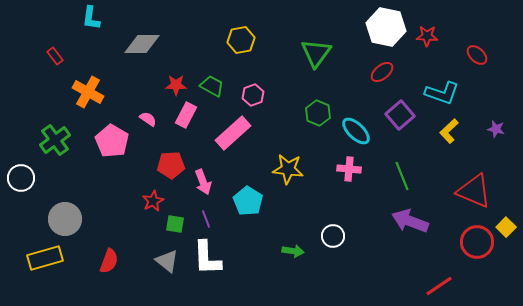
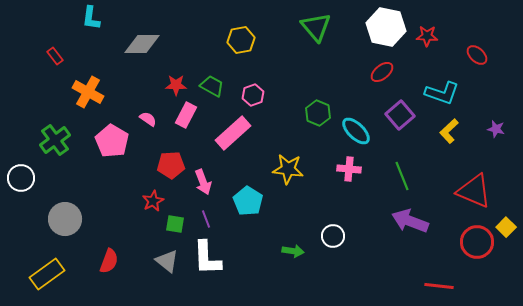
green triangle at (316, 53): moved 26 px up; rotated 16 degrees counterclockwise
yellow rectangle at (45, 258): moved 2 px right, 16 px down; rotated 20 degrees counterclockwise
red line at (439, 286): rotated 40 degrees clockwise
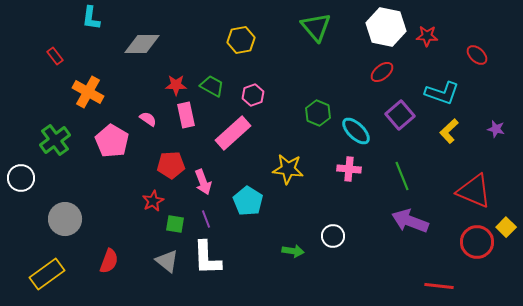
pink rectangle at (186, 115): rotated 40 degrees counterclockwise
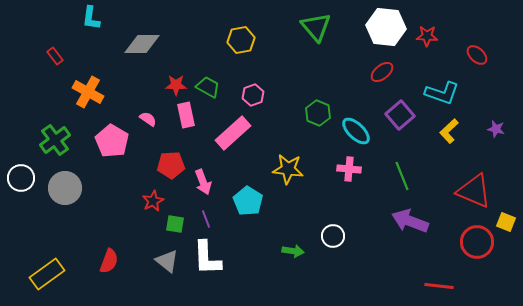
white hexagon at (386, 27): rotated 6 degrees counterclockwise
green trapezoid at (212, 86): moved 4 px left, 1 px down
gray circle at (65, 219): moved 31 px up
yellow square at (506, 227): moved 5 px up; rotated 24 degrees counterclockwise
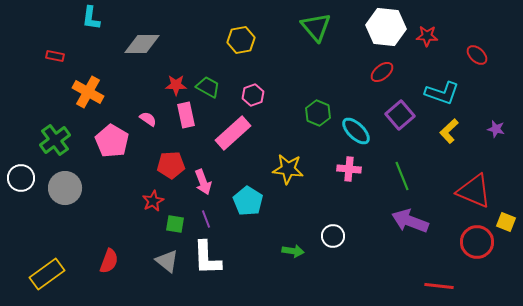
red rectangle at (55, 56): rotated 42 degrees counterclockwise
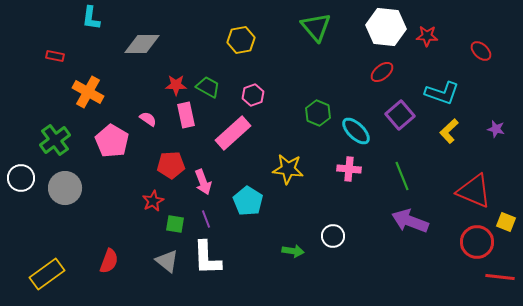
red ellipse at (477, 55): moved 4 px right, 4 px up
red line at (439, 286): moved 61 px right, 9 px up
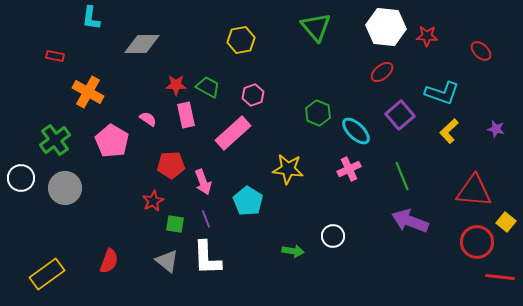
pink cross at (349, 169): rotated 30 degrees counterclockwise
red triangle at (474, 191): rotated 18 degrees counterclockwise
yellow square at (506, 222): rotated 18 degrees clockwise
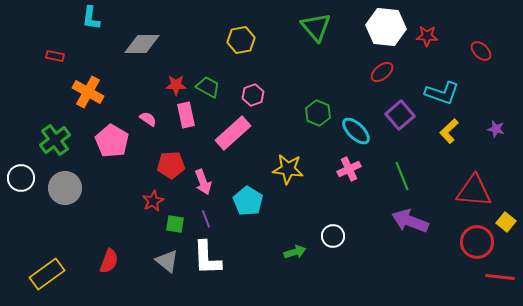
green arrow at (293, 251): moved 2 px right, 1 px down; rotated 25 degrees counterclockwise
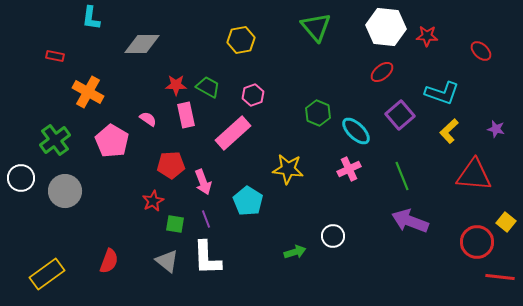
gray circle at (65, 188): moved 3 px down
red triangle at (474, 191): moved 16 px up
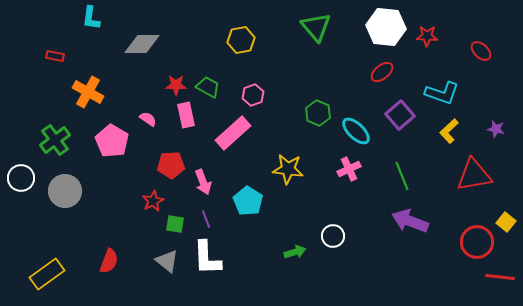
red triangle at (474, 175): rotated 15 degrees counterclockwise
